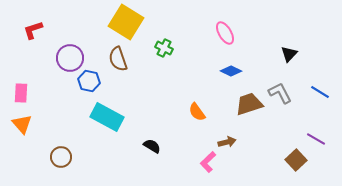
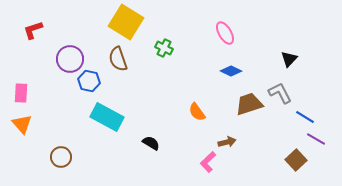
black triangle: moved 5 px down
purple circle: moved 1 px down
blue line: moved 15 px left, 25 px down
black semicircle: moved 1 px left, 3 px up
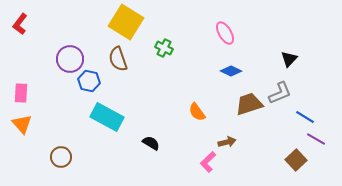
red L-shape: moved 13 px left, 6 px up; rotated 35 degrees counterclockwise
gray L-shape: rotated 95 degrees clockwise
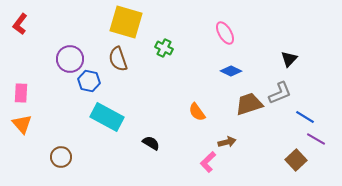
yellow square: rotated 16 degrees counterclockwise
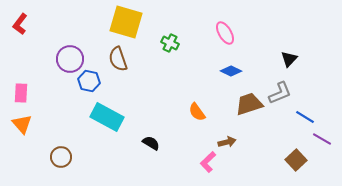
green cross: moved 6 px right, 5 px up
purple line: moved 6 px right
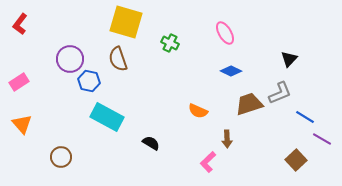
pink rectangle: moved 2 px left, 11 px up; rotated 54 degrees clockwise
orange semicircle: moved 1 px right, 1 px up; rotated 30 degrees counterclockwise
brown arrow: moved 3 px up; rotated 102 degrees clockwise
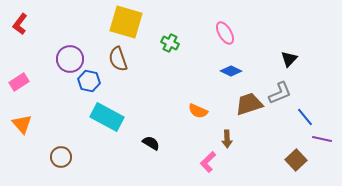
blue line: rotated 18 degrees clockwise
purple line: rotated 18 degrees counterclockwise
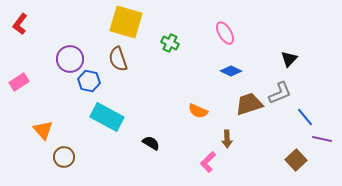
orange triangle: moved 21 px right, 6 px down
brown circle: moved 3 px right
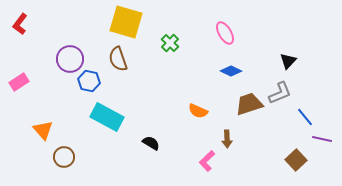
green cross: rotated 18 degrees clockwise
black triangle: moved 1 px left, 2 px down
pink L-shape: moved 1 px left, 1 px up
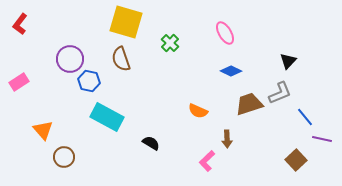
brown semicircle: moved 3 px right
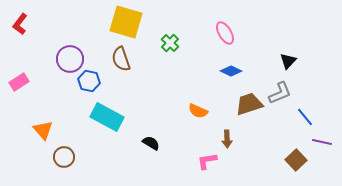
purple line: moved 3 px down
pink L-shape: rotated 35 degrees clockwise
